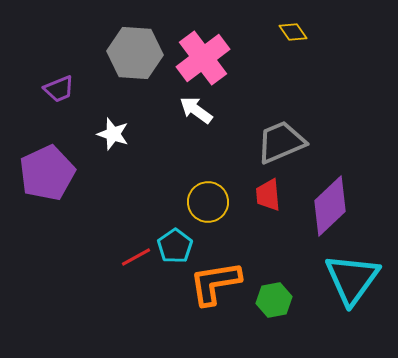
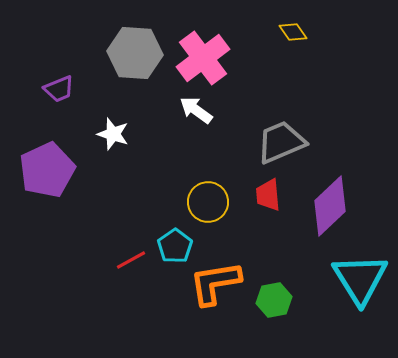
purple pentagon: moved 3 px up
red line: moved 5 px left, 3 px down
cyan triangle: moved 8 px right; rotated 8 degrees counterclockwise
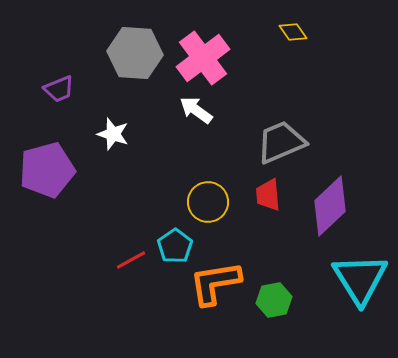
purple pentagon: rotated 10 degrees clockwise
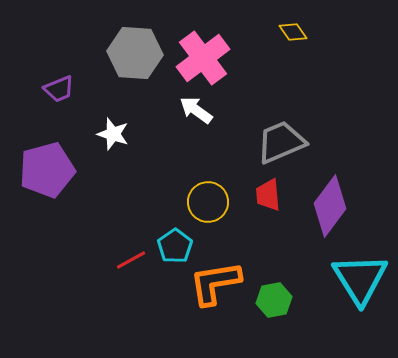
purple diamond: rotated 10 degrees counterclockwise
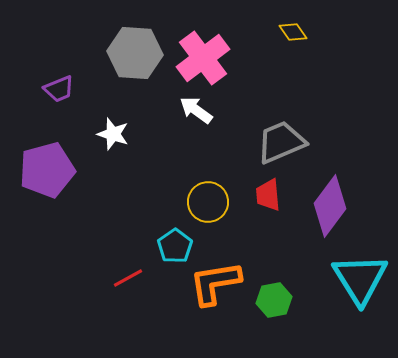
red line: moved 3 px left, 18 px down
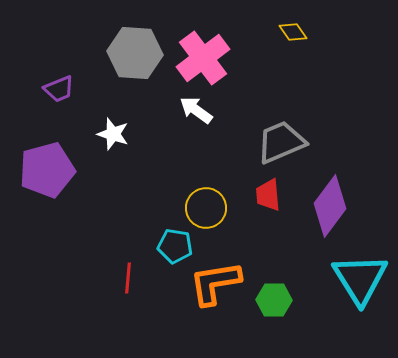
yellow circle: moved 2 px left, 6 px down
cyan pentagon: rotated 28 degrees counterclockwise
red line: rotated 56 degrees counterclockwise
green hexagon: rotated 12 degrees clockwise
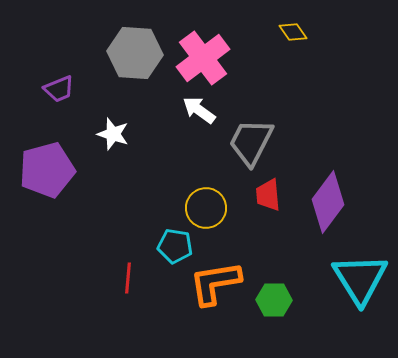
white arrow: moved 3 px right
gray trapezoid: moved 30 px left; rotated 40 degrees counterclockwise
purple diamond: moved 2 px left, 4 px up
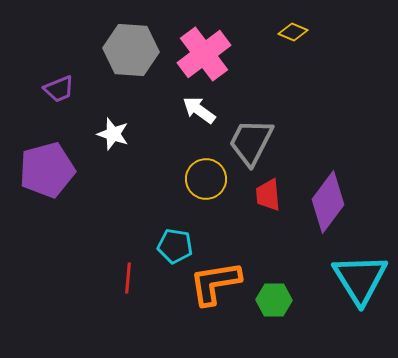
yellow diamond: rotated 32 degrees counterclockwise
gray hexagon: moved 4 px left, 3 px up
pink cross: moved 1 px right, 4 px up
yellow circle: moved 29 px up
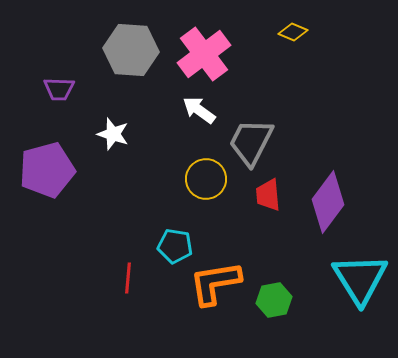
purple trapezoid: rotated 24 degrees clockwise
green hexagon: rotated 12 degrees counterclockwise
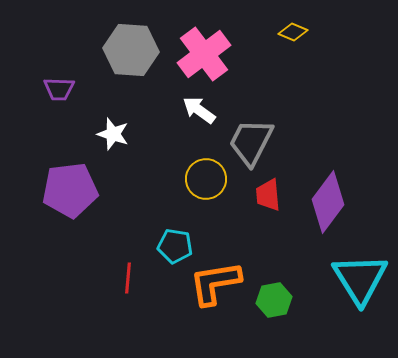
purple pentagon: moved 23 px right, 20 px down; rotated 8 degrees clockwise
